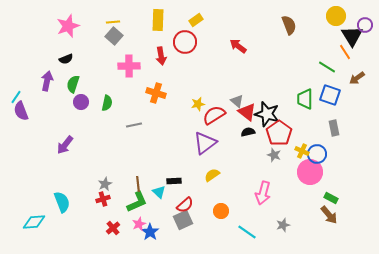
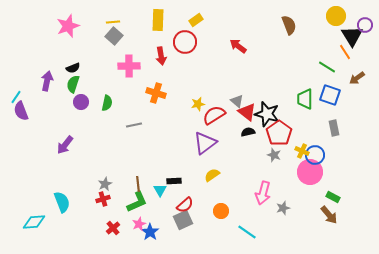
black semicircle at (66, 59): moved 7 px right, 9 px down
blue circle at (317, 154): moved 2 px left, 1 px down
cyan triangle at (159, 192): moved 1 px right, 2 px up; rotated 16 degrees clockwise
green rectangle at (331, 198): moved 2 px right, 1 px up
gray star at (283, 225): moved 17 px up
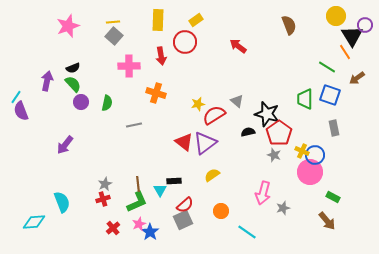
green semicircle at (73, 84): rotated 120 degrees clockwise
red triangle at (247, 112): moved 63 px left, 30 px down
brown arrow at (329, 215): moved 2 px left, 6 px down
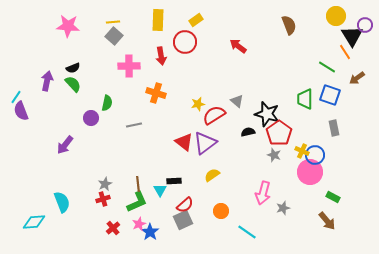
pink star at (68, 26): rotated 25 degrees clockwise
purple circle at (81, 102): moved 10 px right, 16 px down
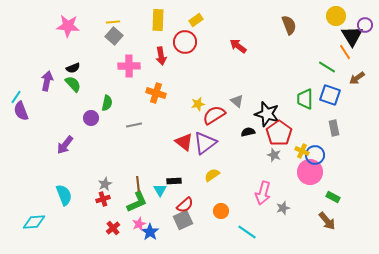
cyan semicircle at (62, 202): moved 2 px right, 7 px up
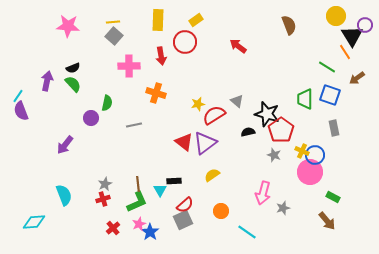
cyan line at (16, 97): moved 2 px right, 1 px up
red pentagon at (279, 133): moved 2 px right, 3 px up
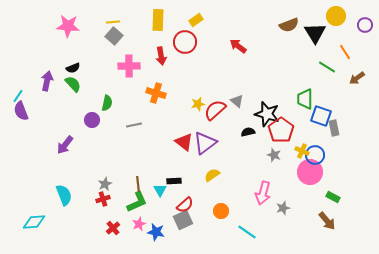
brown semicircle at (289, 25): rotated 90 degrees clockwise
black triangle at (352, 36): moved 37 px left, 3 px up
blue square at (330, 95): moved 9 px left, 21 px down
red semicircle at (214, 115): moved 1 px right, 5 px up; rotated 10 degrees counterclockwise
purple circle at (91, 118): moved 1 px right, 2 px down
blue star at (150, 232): moved 6 px right; rotated 24 degrees counterclockwise
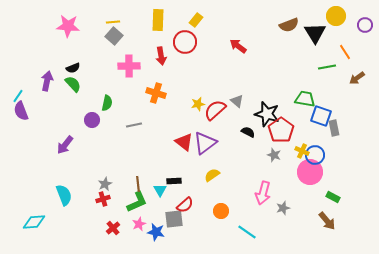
yellow rectangle at (196, 20): rotated 16 degrees counterclockwise
green line at (327, 67): rotated 42 degrees counterclockwise
green trapezoid at (305, 99): rotated 100 degrees clockwise
black semicircle at (248, 132): rotated 40 degrees clockwise
gray square at (183, 220): moved 9 px left, 1 px up; rotated 18 degrees clockwise
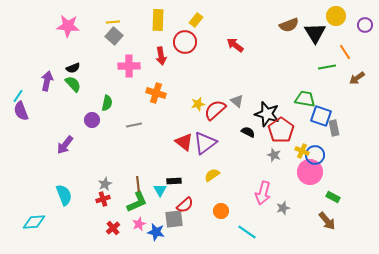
red arrow at (238, 46): moved 3 px left, 1 px up
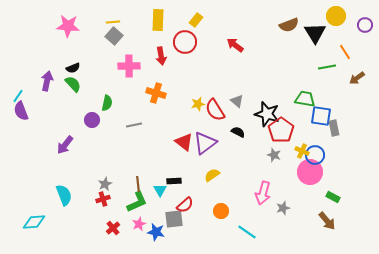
red semicircle at (215, 110): rotated 80 degrees counterclockwise
blue square at (321, 116): rotated 10 degrees counterclockwise
black semicircle at (248, 132): moved 10 px left
